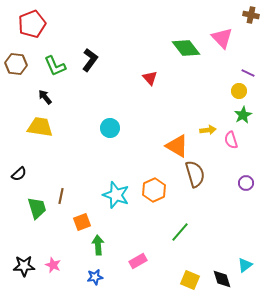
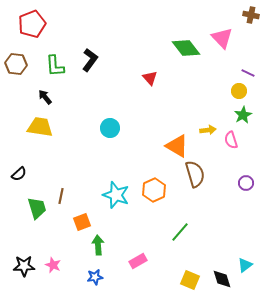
green L-shape: rotated 20 degrees clockwise
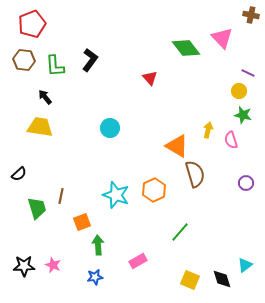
brown hexagon: moved 8 px right, 4 px up
green star: rotated 30 degrees counterclockwise
yellow arrow: rotated 70 degrees counterclockwise
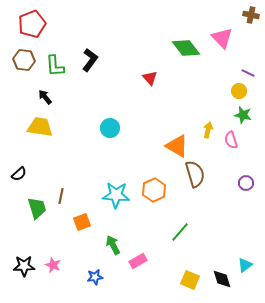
cyan star: rotated 16 degrees counterclockwise
green arrow: moved 15 px right; rotated 24 degrees counterclockwise
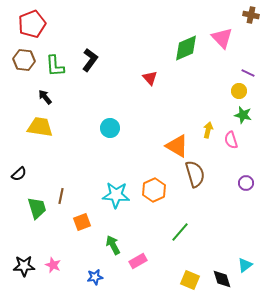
green diamond: rotated 76 degrees counterclockwise
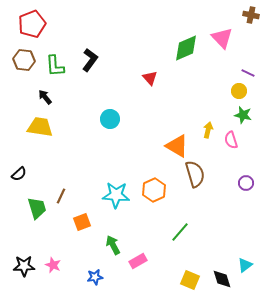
cyan circle: moved 9 px up
brown line: rotated 14 degrees clockwise
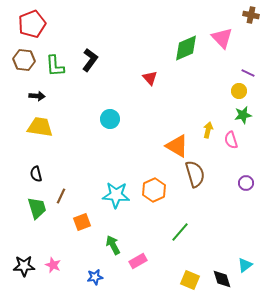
black arrow: moved 8 px left, 1 px up; rotated 133 degrees clockwise
green star: rotated 24 degrees counterclockwise
black semicircle: moved 17 px right; rotated 119 degrees clockwise
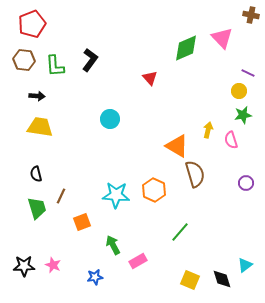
orange hexagon: rotated 10 degrees counterclockwise
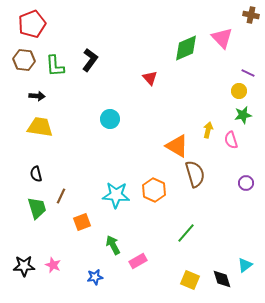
green line: moved 6 px right, 1 px down
